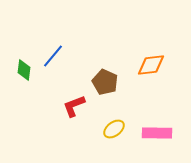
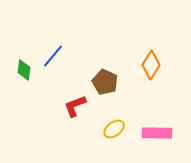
orange diamond: rotated 52 degrees counterclockwise
red L-shape: moved 1 px right
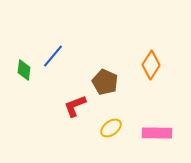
yellow ellipse: moved 3 px left, 1 px up
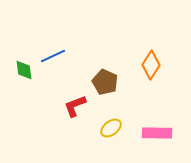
blue line: rotated 25 degrees clockwise
green diamond: rotated 15 degrees counterclockwise
